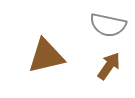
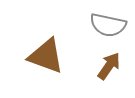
brown triangle: rotated 33 degrees clockwise
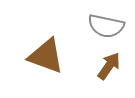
gray semicircle: moved 2 px left, 1 px down
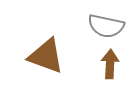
brown arrow: moved 1 px right, 2 px up; rotated 32 degrees counterclockwise
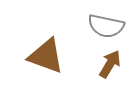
brown arrow: rotated 28 degrees clockwise
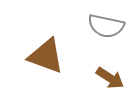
brown arrow: moved 14 px down; rotated 92 degrees clockwise
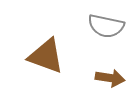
brown arrow: rotated 24 degrees counterclockwise
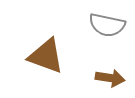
gray semicircle: moved 1 px right, 1 px up
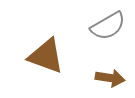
gray semicircle: moved 1 px right, 1 px down; rotated 42 degrees counterclockwise
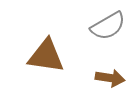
brown triangle: rotated 12 degrees counterclockwise
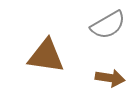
gray semicircle: moved 1 px up
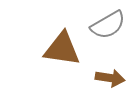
brown triangle: moved 16 px right, 7 px up
